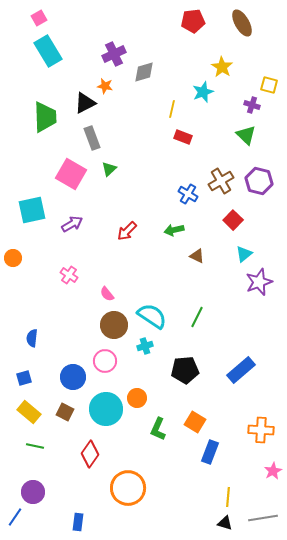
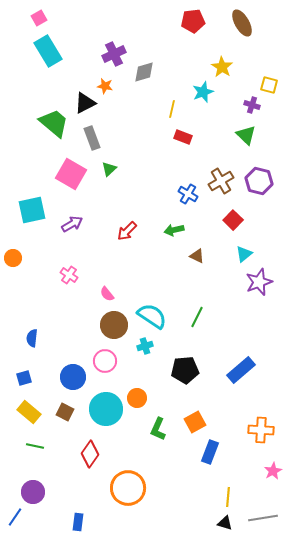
green trapezoid at (45, 117): moved 9 px right, 6 px down; rotated 48 degrees counterclockwise
orange square at (195, 422): rotated 30 degrees clockwise
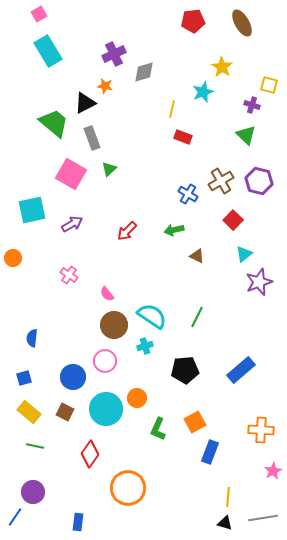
pink square at (39, 18): moved 4 px up
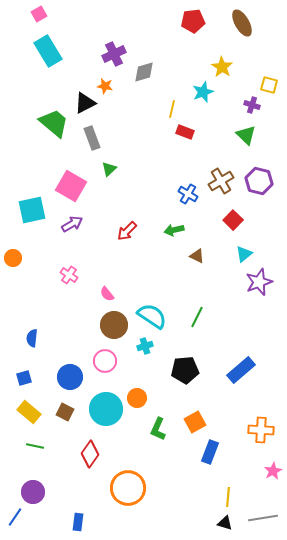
red rectangle at (183, 137): moved 2 px right, 5 px up
pink square at (71, 174): moved 12 px down
blue circle at (73, 377): moved 3 px left
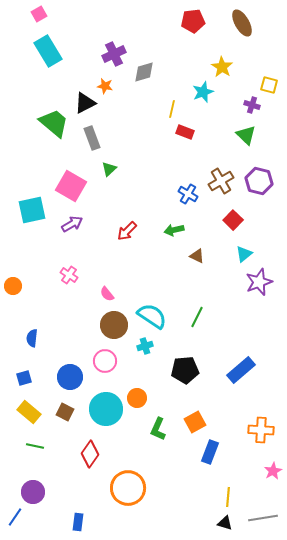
orange circle at (13, 258): moved 28 px down
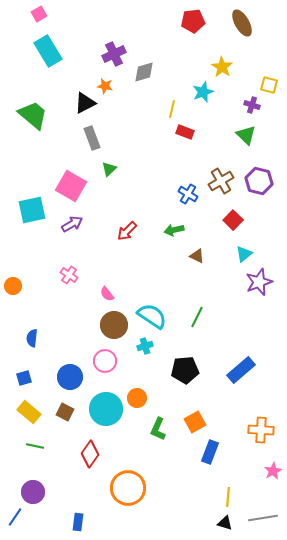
green trapezoid at (54, 123): moved 21 px left, 8 px up
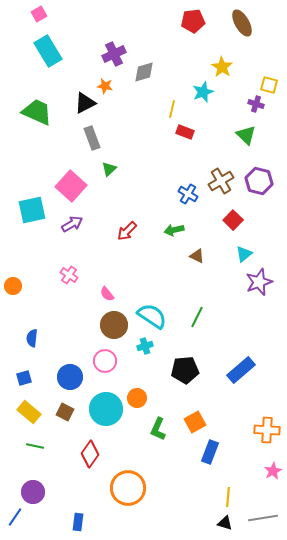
purple cross at (252, 105): moved 4 px right, 1 px up
green trapezoid at (33, 115): moved 4 px right, 3 px up; rotated 16 degrees counterclockwise
pink square at (71, 186): rotated 12 degrees clockwise
orange cross at (261, 430): moved 6 px right
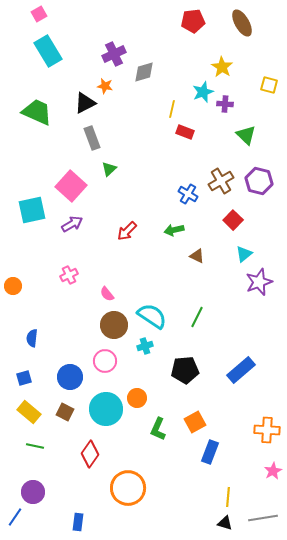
purple cross at (256, 104): moved 31 px left; rotated 14 degrees counterclockwise
pink cross at (69, 275): rotated 30 degrees clockwise
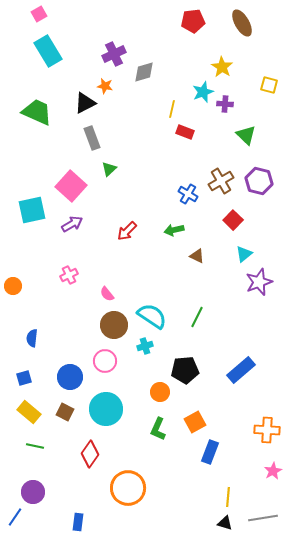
orange circle at (137, 398): moved 23 px right, 6 px up
